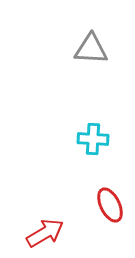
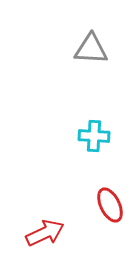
cyan cross: moved 1 px right, 3 px up
red arrow: rotated 6 degrees clockwise
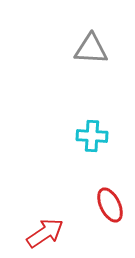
cyan cross: moved 2 px left
red arrow: rotated 9 degrees counterclockwise
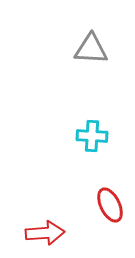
red arrow: rotated 30 degrees clockwise
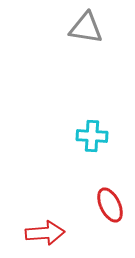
gray triangle: moved 5 px left, 21 px up; rotated 6 degrees clockwise
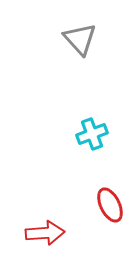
gray triangle: moved 6 px left, 11 px down; rotated 39 degrees clockwise
cyan cross: moved 2 px up; rotated 24 degrees counterclockwise
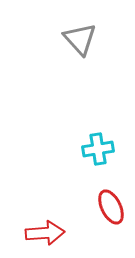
cyan cross: moved 6 px right, 15 px down; rotated 12 degrees clockwise
red ellipse: moved 1 px right, 2 px down
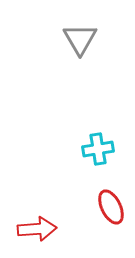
gray triangle: rotated 12 degrees clockwise
red arrow: moved 8 px left, 4 px up
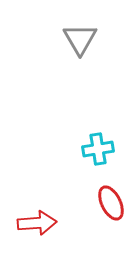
red ellipse: moved 4 px up
red arrow: moved 6 px up
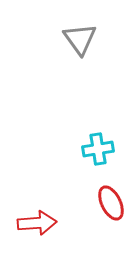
gray triangle: rotated 6 degrees counterclockwise
